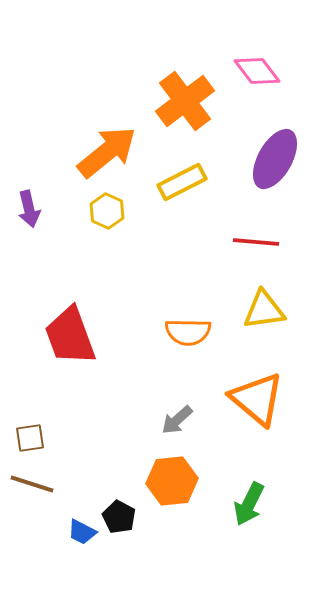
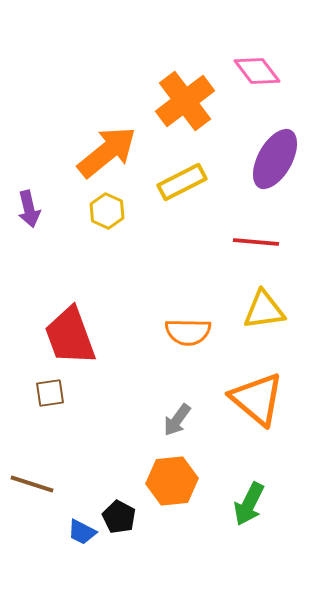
gray arrow: rotated 12 degrees counterclockwise
brown square: moved 20 px right, 45 px up
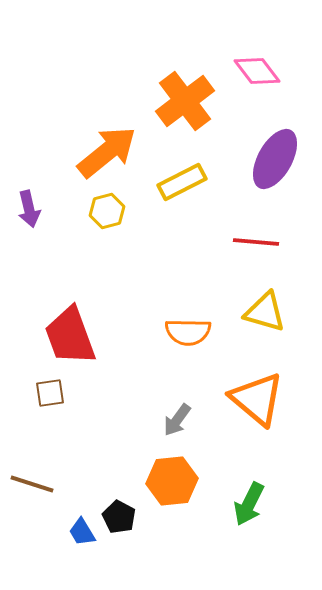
yellow hexagon: rotated 20 degrees clockwise
yellow triangle: moved 1 px right, 2 px down; rotated 24 degrees clockwise
blue trapezoid: rotated 32 degrees clockwise
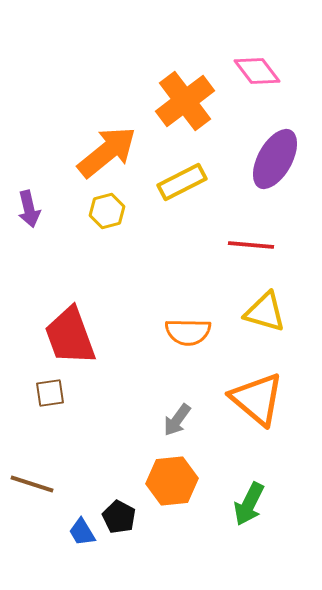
red line: moved 5 px left, 3 px down
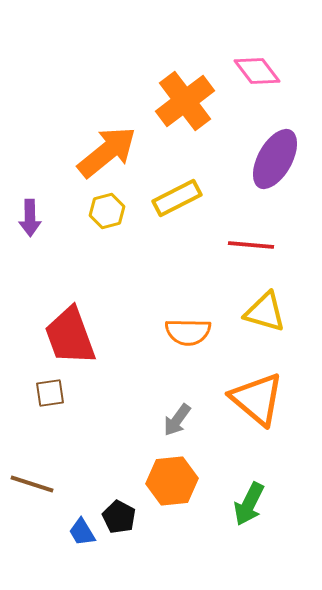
yellow rectangle: moved 5 px left, 16 px down
purple arrow: moved 1 px right, 9 px down; rotated 12 degrees clockwise
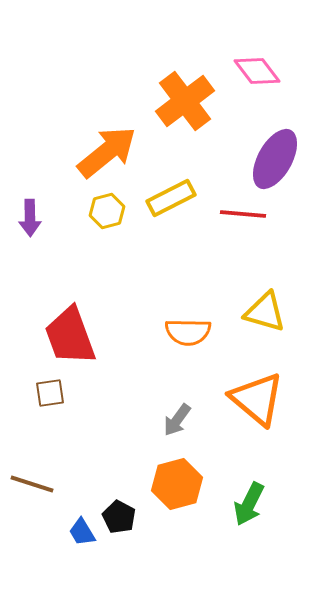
yellow rectangle: moved 6 px left
red line: moved 8 px left, 31 px up
orange hexagon: moved 5 px right, 3 px down; rotated 9 degrees counterclockwise
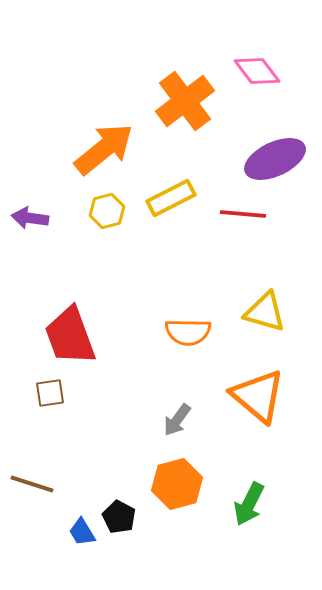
orange arrow: moved 3 px left, 3 px up
purple ellipse: rotated 36 degrees clockwise
purple arrow: rotated 99 degrees clockwise
orange triangle: moved 1 px right, 3 px up
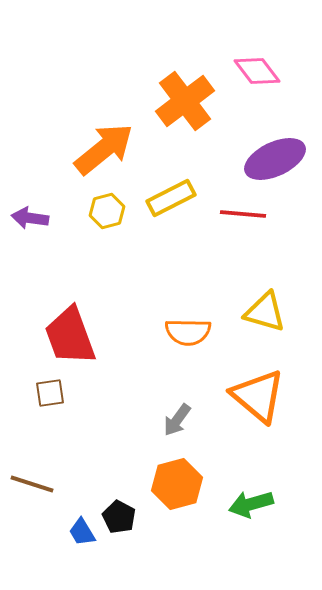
green arrow: moved 2 px right; rotated 48 degrees clockwise
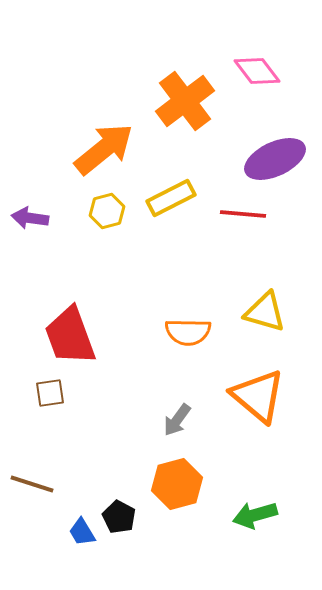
green arrow: moved 4 px right, 11 px down
